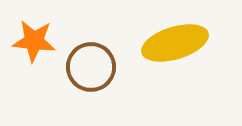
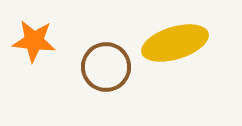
brown circle: moved 15 px right
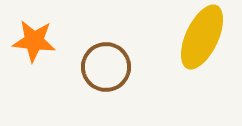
yellow ellipse: moved 27 px right, 6 px up; rotated 48 degrees counterclockwise
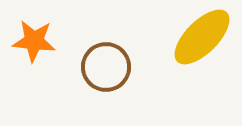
yellow ellipse: rotated 20 degrees clockwise
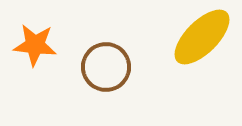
orange star: moved 1 px right, 4 px down
